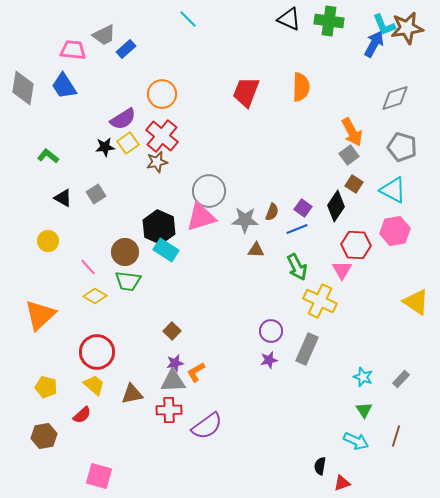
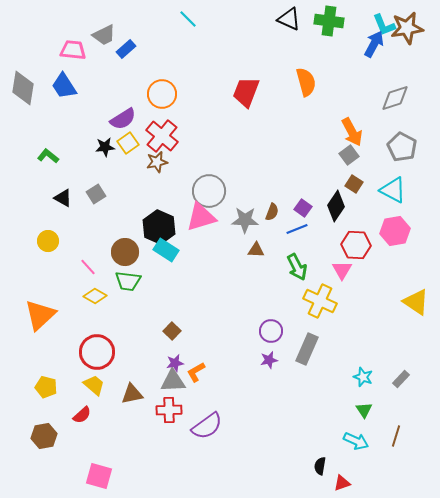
orange semicircle at (301, 87): moved 5 px right, 5 px up; rotated 16 degrees counterclockwise
gray pentagon at (402, 147): rotated 12 degrees clockwise
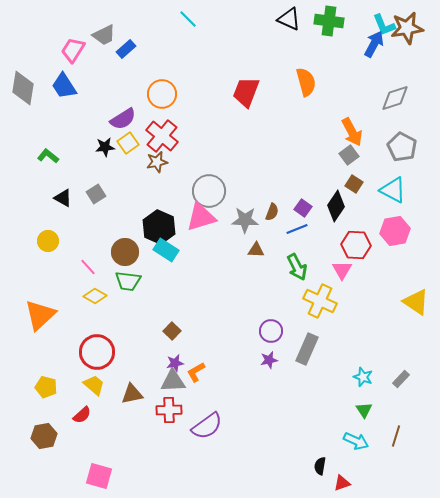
pink trapezoid at (73, 50): rotated 64 degrees counterclockwise
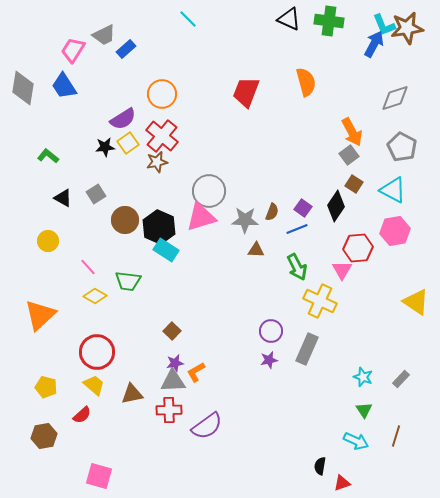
red hexagon at (356, 245): moved 2 px right, 3 px down; rotated 8 degrees counterclockwise
brown circle at (125, 252): moved 32 px up
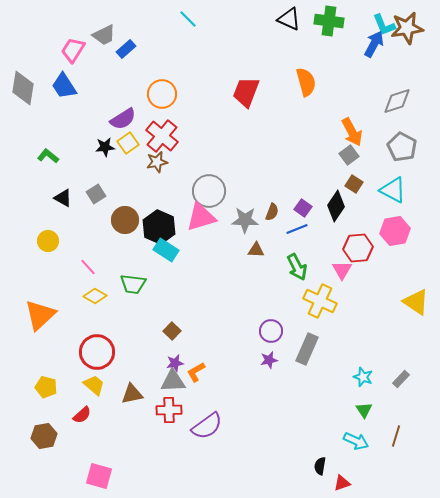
gray diamond at (395, 98): moved 2 px right, 3 px down
green trapezoid at (128, 281): moved 5 px right, 3 px down
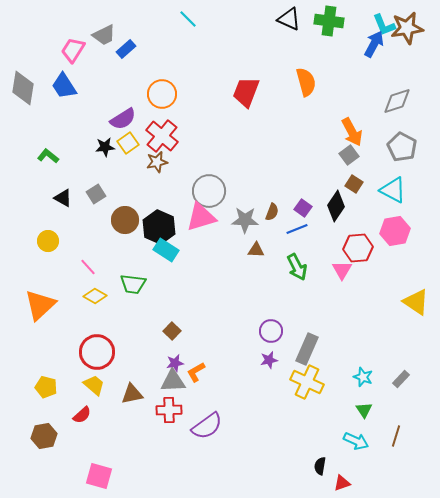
yellow cross at (320, 301): moved 13 px left, 81 px down
orange triangle at (40, 315): moved 10 px up
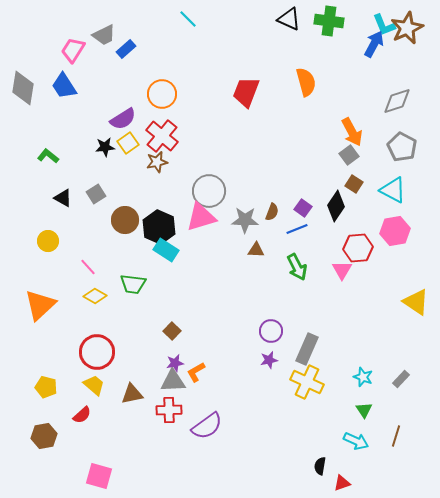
brown star at (407, 28): rotated 16 degrees counterclockwise
